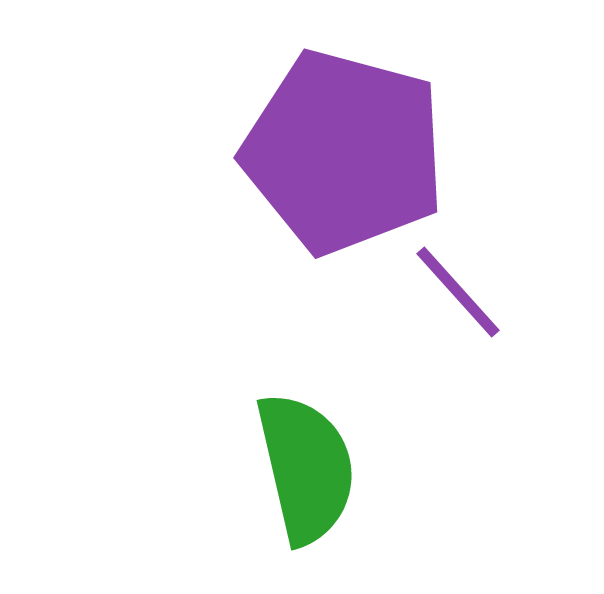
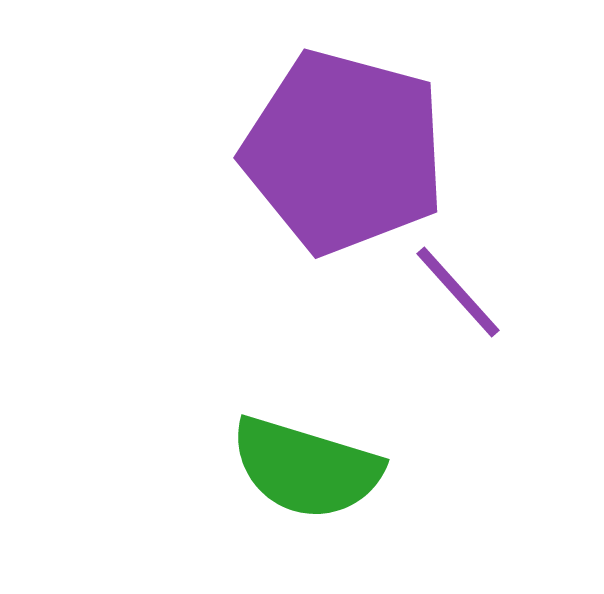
green semicircle: rotated 120 degrees clockwise
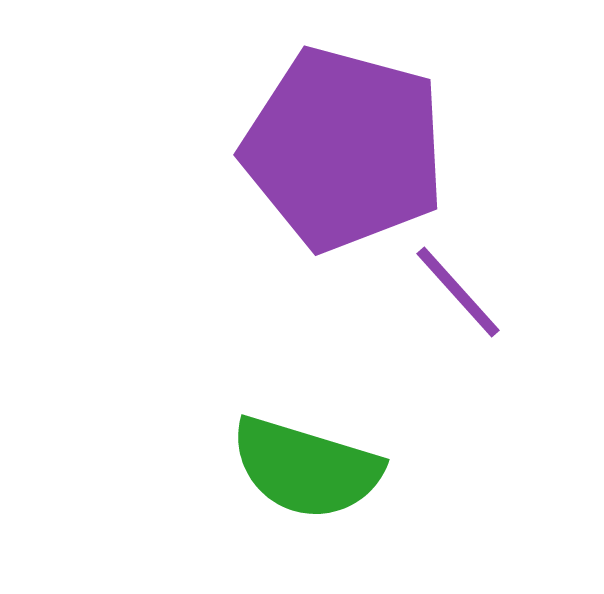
purple pentagon: moved 3 px up
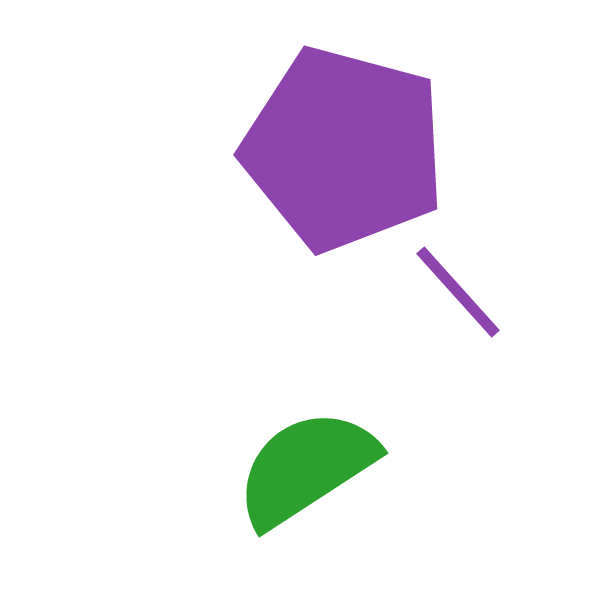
green semicircle: rotated 130 degrees clockwise
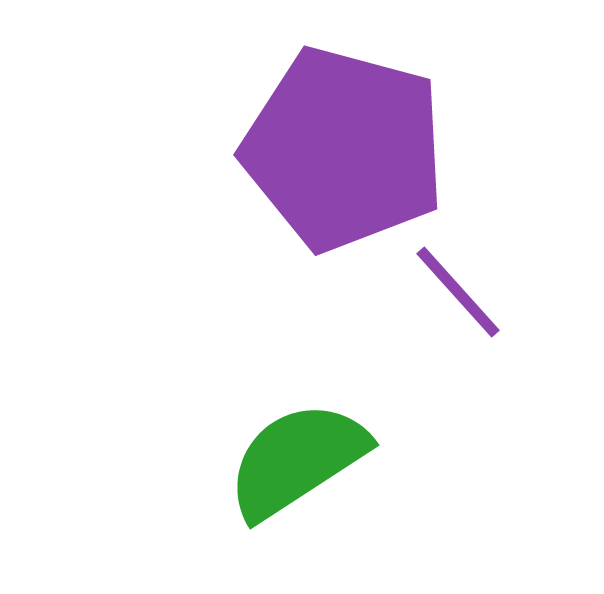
green semicircle: moved 9 px left, 8 px up
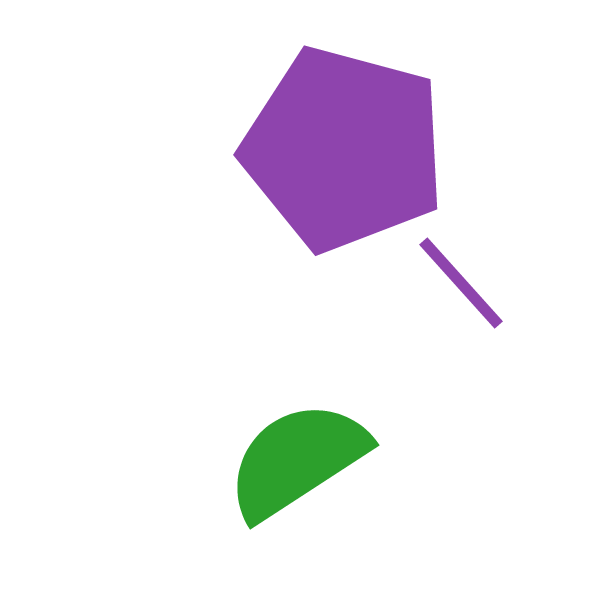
purple line: moved 3 px right, 9 px up
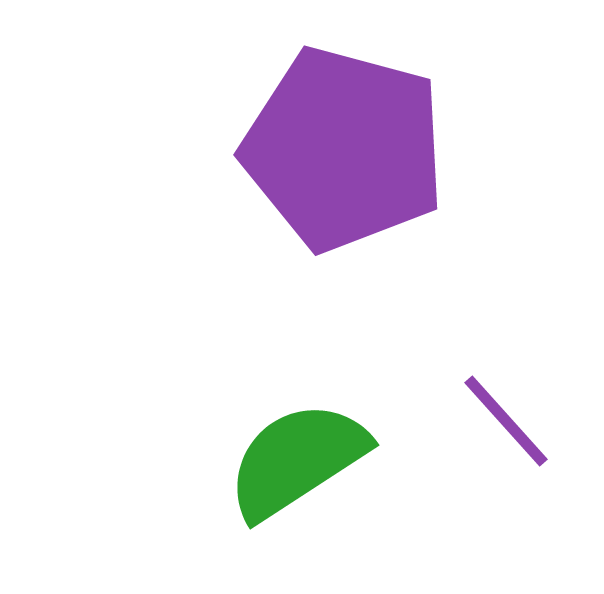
purple line: moved 45 px right, 138 px down
